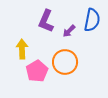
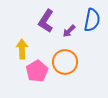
purple L-shape: rotated 10 degrees clockwise
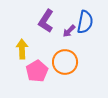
blue semicircle: moved 7 px left, 2 px down
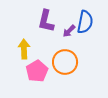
purple L-shape: rotated 20 degrees counterclockwise
yellow arrow: moved 2 px right
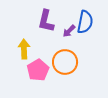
pink pentagon: moved 1 px right, 1 px up
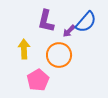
blue semicircle: moved 1 px right; rotated 30 degrees clockwise
orange circle: moved 6 px left, 7 px up
pink pentagon: moved 10 px down
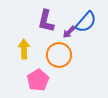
purple arrow: moved 1 px down
